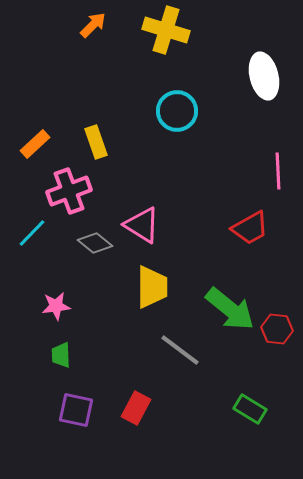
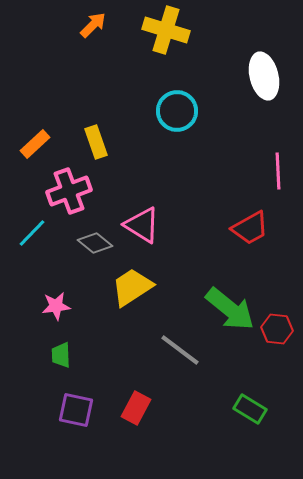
yellow trapezoid: moved 20 px left; rotated 123 degrees counterclockwise
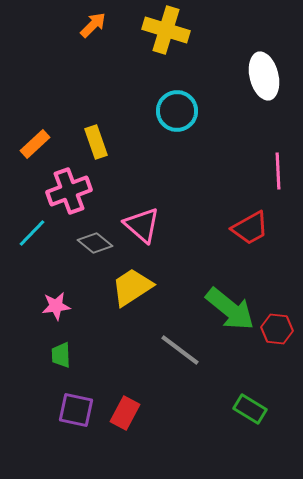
pink triangle: rotated 9 degrees clockwise
red rectangle: moved 11 px left, 5 px down
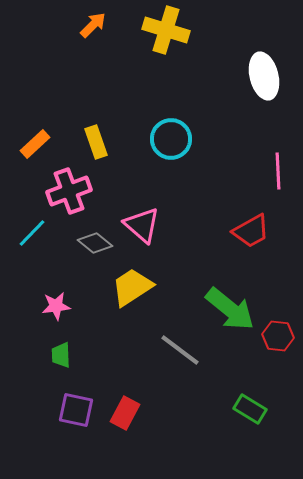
cyan circle: moved 6 px left, 28 px down
red trapezoid: moved 1 px right, 3 px down
red hexagon: moved 1 px right, 7 px down
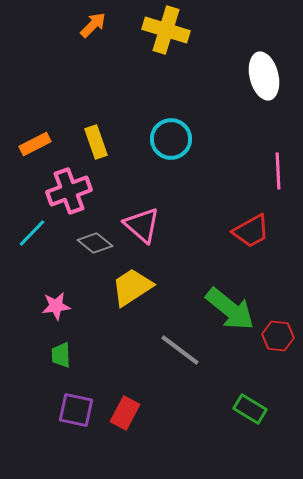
orange rectangle: rotated 16 degrees clockwise
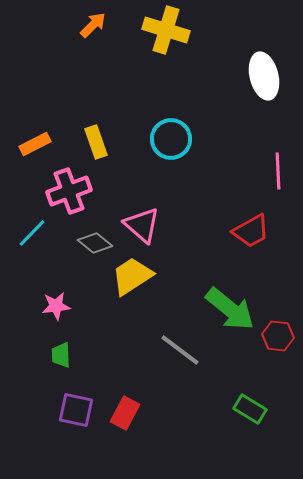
yellow trapezoid: moved 11 px up
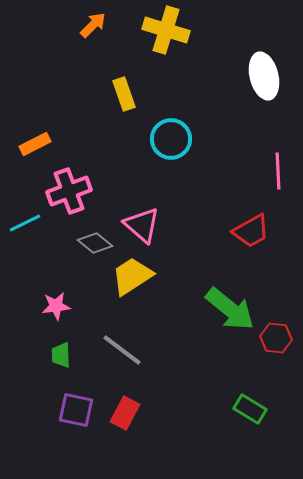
yellow rectangle: moved 28 px right, 48 px up
cyan line: moved 7 px left, 10 px up; rotated 20 degrees clockwise
red hexagon: moved 2 px left, 2 px down
gray line: moved 58 px left
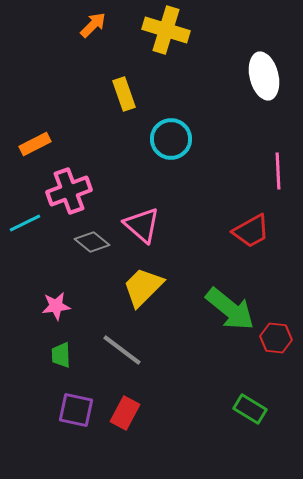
gray diamond: moved 3 px left, 1 px up
yellow trapezoid: moved 11 px right, 11 px down; rotated 12 degrees counterclockwise
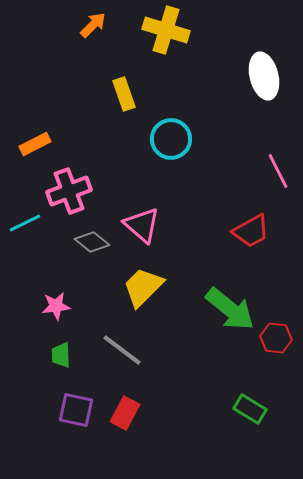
pink line: rotated 24 degrees counterclockwise
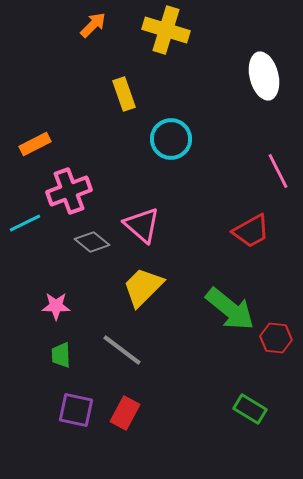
pink star: rotated 8 degrees clockwise
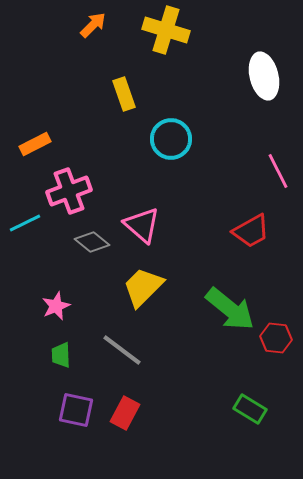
pink star: rotated 24 degrees counterclockwise
